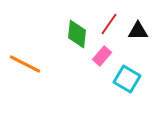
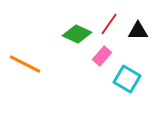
green diamond: rotated 72 degrees counterclockwise
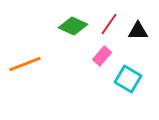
green diamond: moved 4 px left, 8 px up
orange line: rotated 48 degrees counterclockwise
cyan square: moved 1 px right
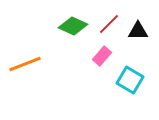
red line: rotated 10 degrees clockwise
cyan square: moved 2 px right, 1 px down
